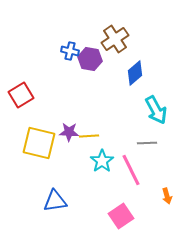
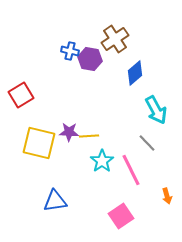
gray line: rotated 48 degrees clockwise
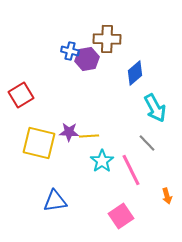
brown cross: moved 8 px left; rotated 36 degrees clockwise
purple hexagon: moved 3 px left; rotated 20 degrees counterclockwise
cyan arrow: moved 1 px left, 2 px up
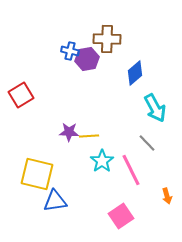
yellow square: moved 2 px left, 31 px down
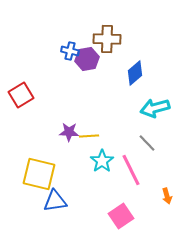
cyan arrow: rotated 104 degrees clockwise
yellow square: moved 2 px right
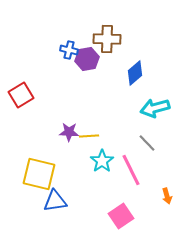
blue cross: moved 1 px left, 1 px up
